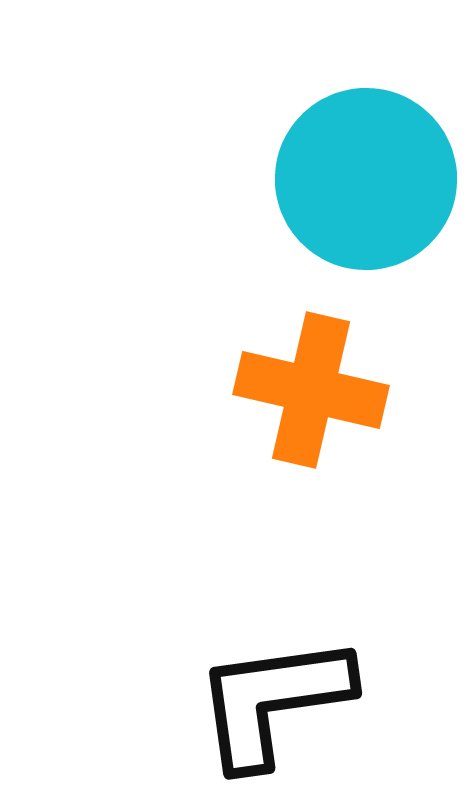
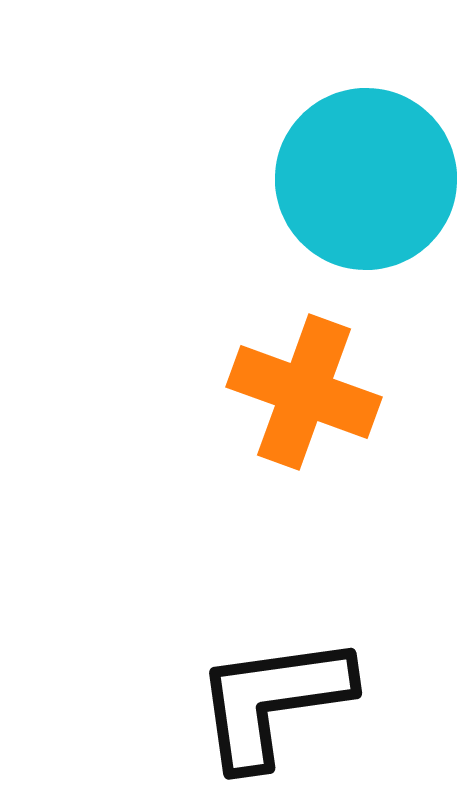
orange cross: moved 7 px left, 2 px down; rotated 7 degrees clockwise
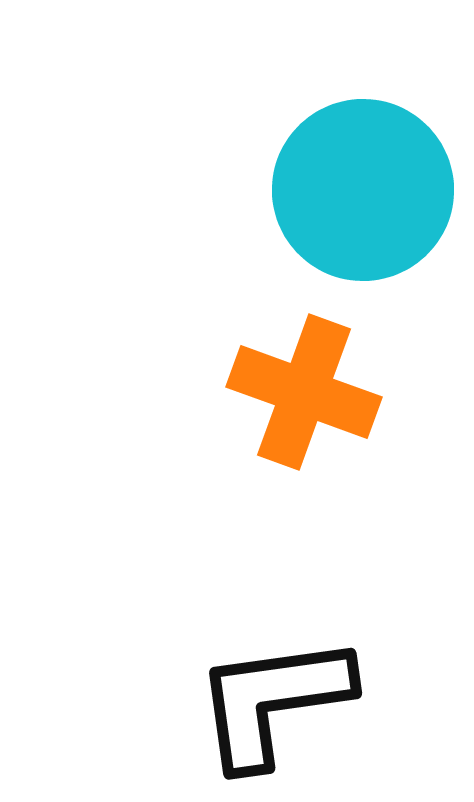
cyan circle: moved 3 px left, 11 px down
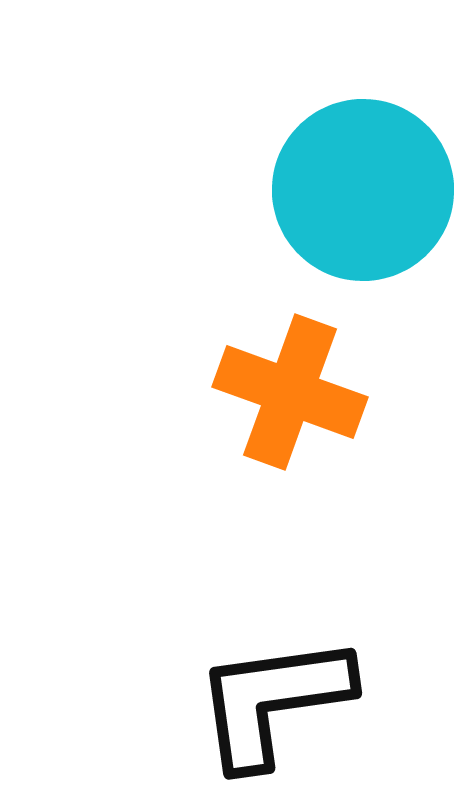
orange cross: moved 14 px left
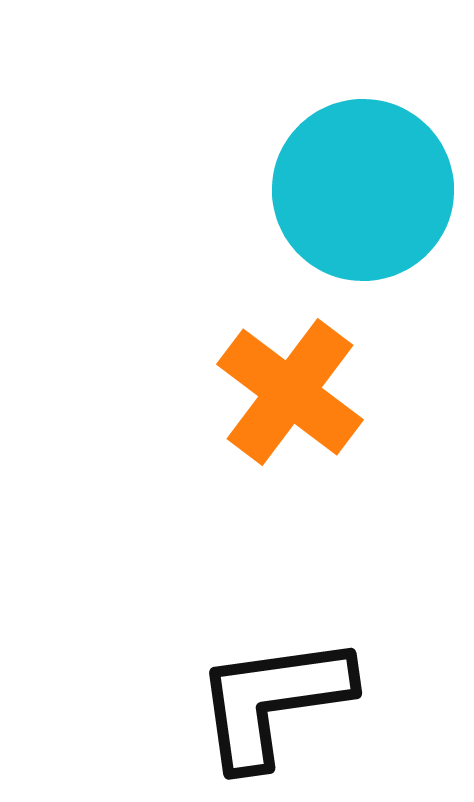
orange cross: rotated 17 degrees clockwise
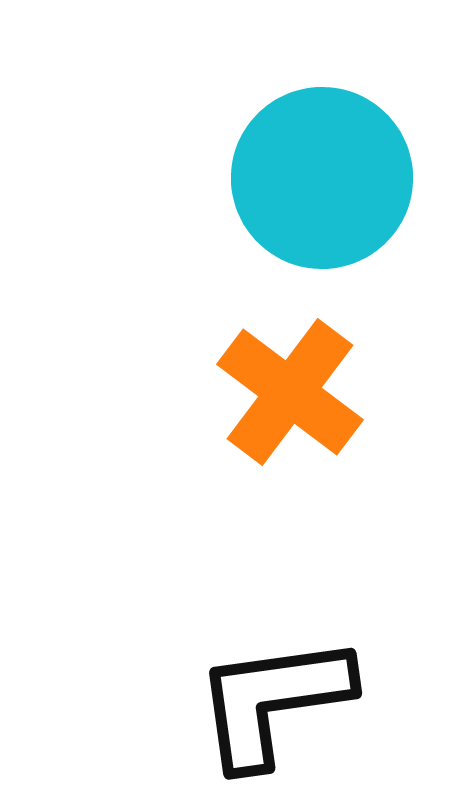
cyan circle: moved 41 px left, 12 px up
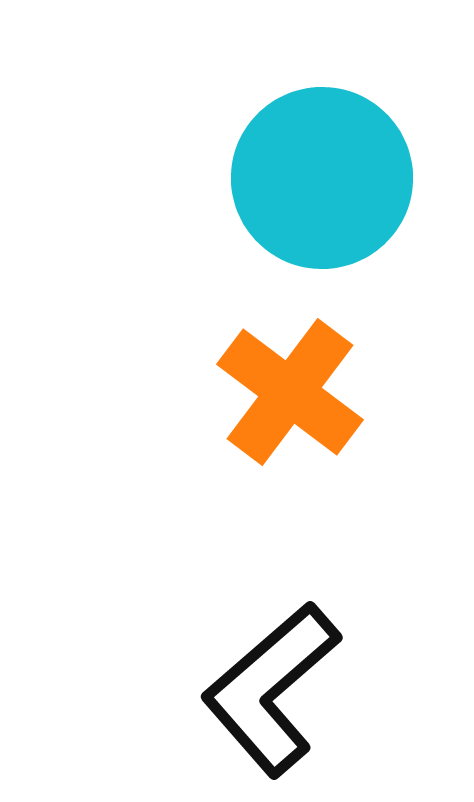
black L-shape: moved 2 px left, 12 px up; rotated 33 degrees counterclockwise
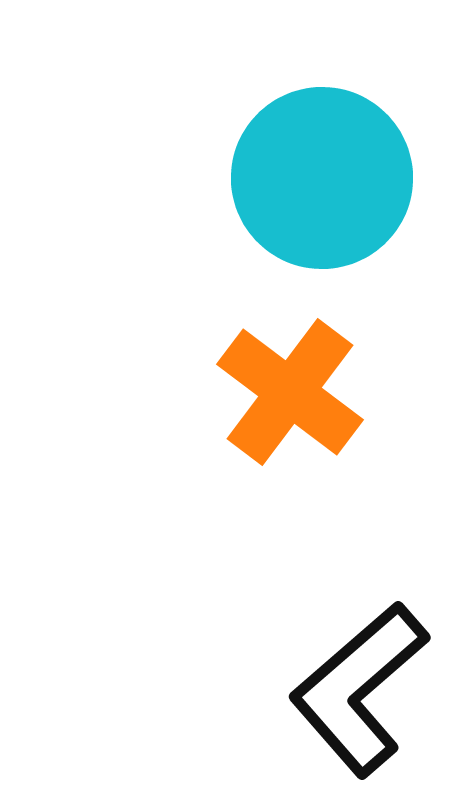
black L-shape: moved 88 px right
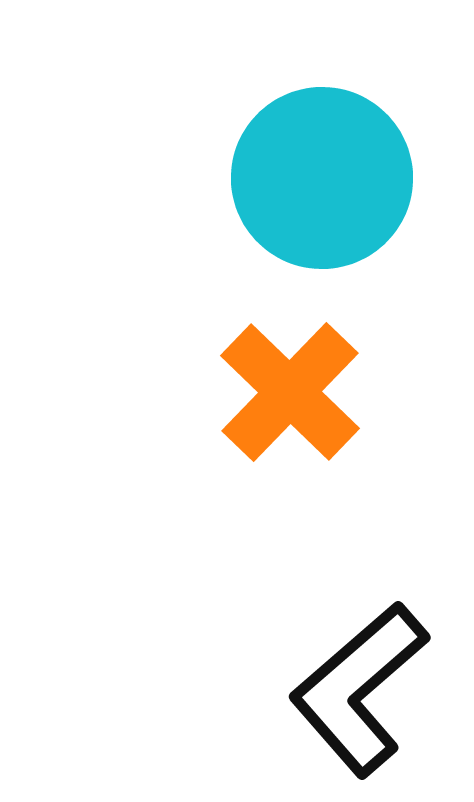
orange cross: rotated 7 degrees clockwise
